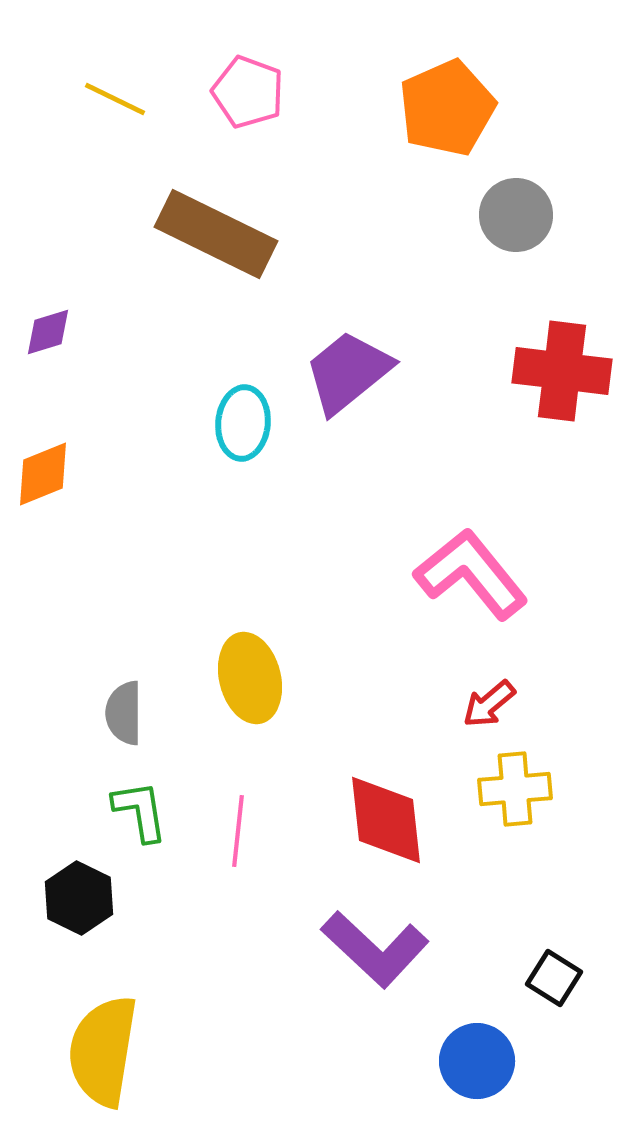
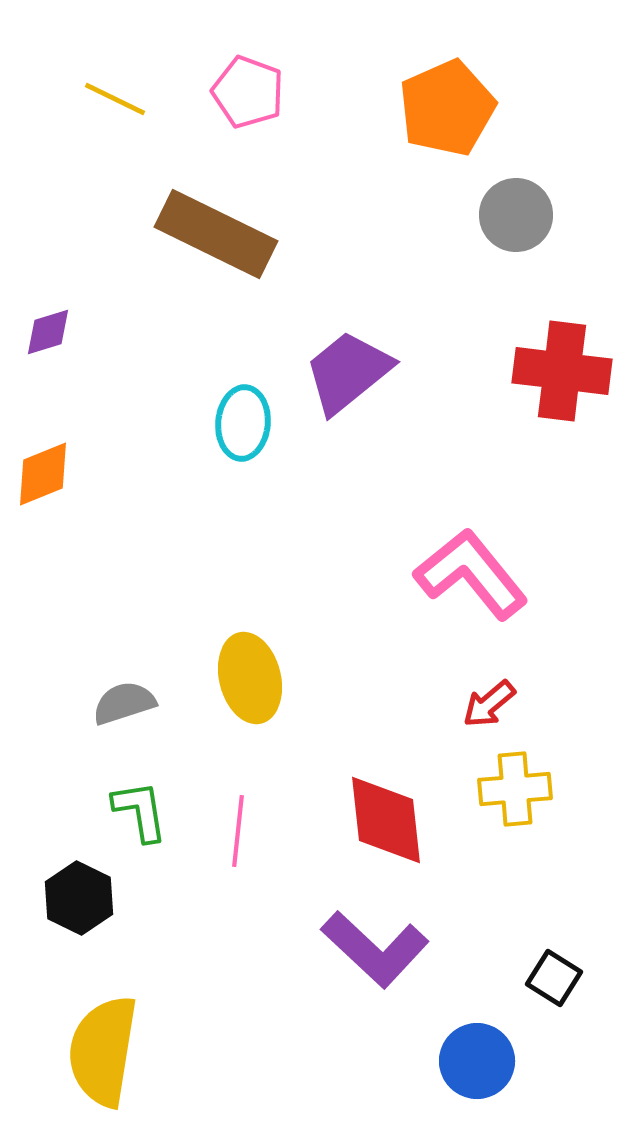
gray semicircle: moved 10 px up; rotated 72 degrees clockwise
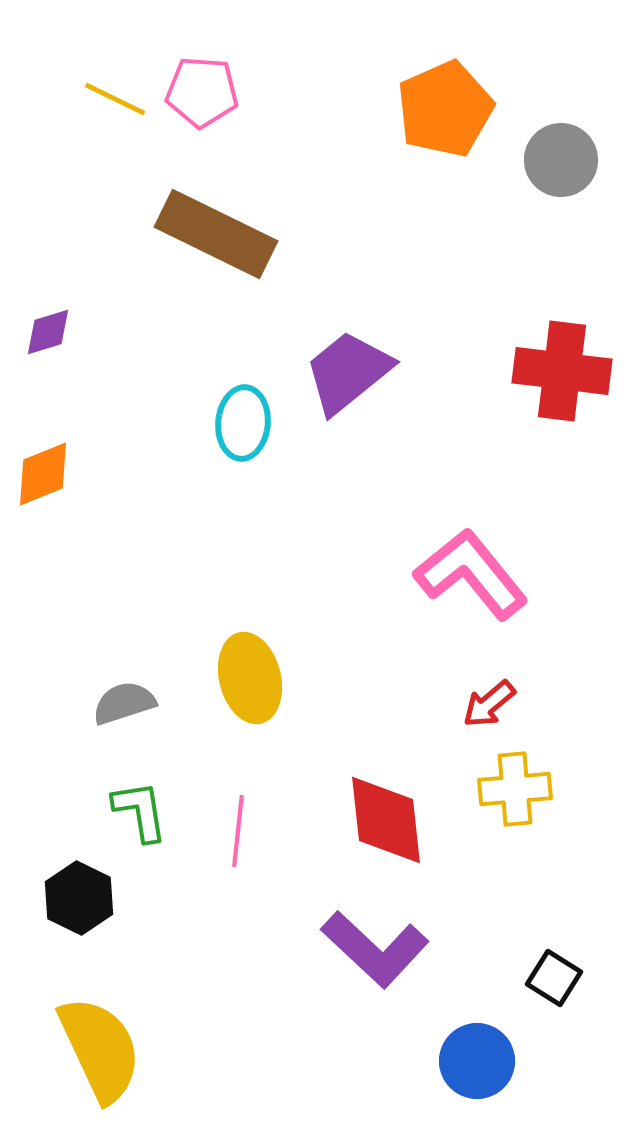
pink pentagon: moved 46 px left; rotated 16 degrees counterclockwise
orange pentagon: moved 2 px left, 1 px down
gray circle: moved 45 px right, 55 px up
yellow semicircle: moved 3 px left, 2 px up; rotated 146 degrees clockwise
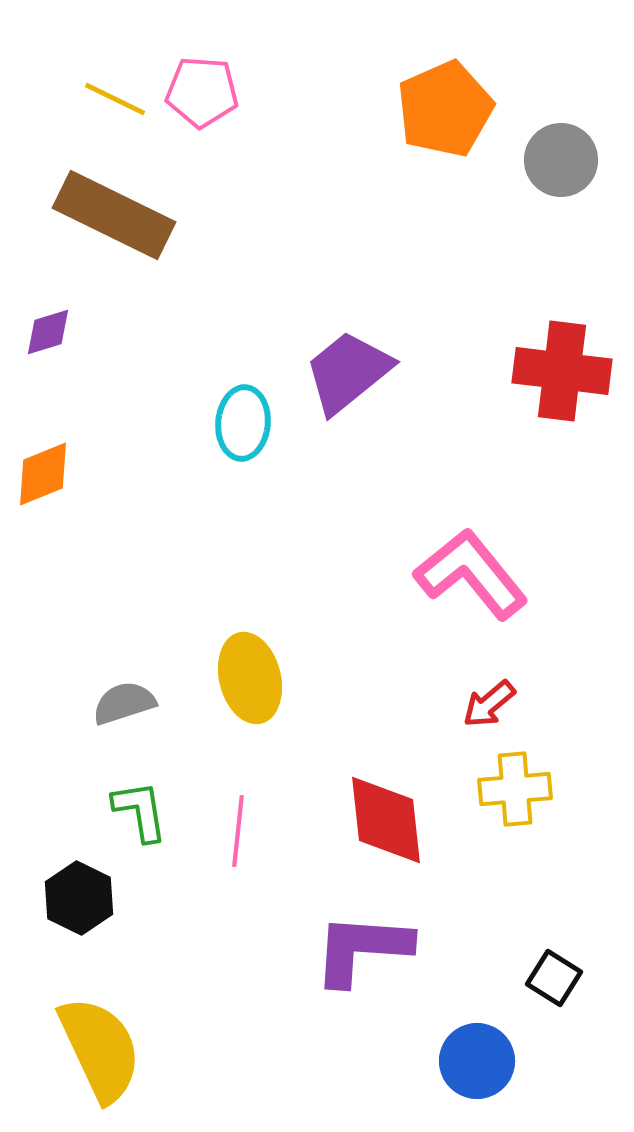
brown rectangle: moved 102 px left, 19 px up
purple L-shape: moved 13 px left; rotated 141 degrees clockwise
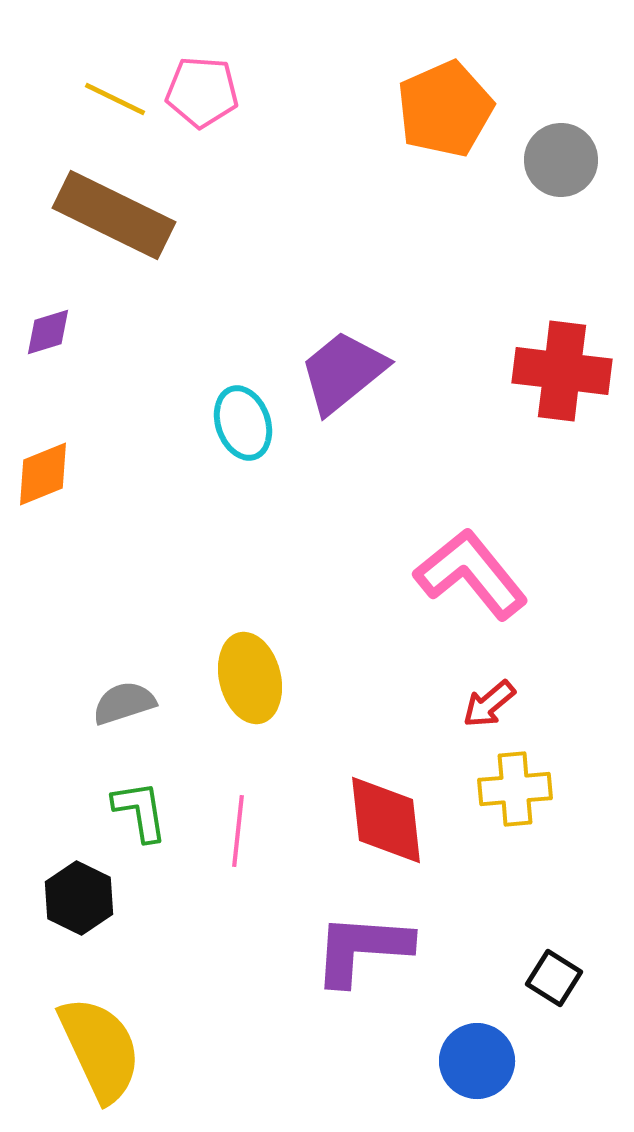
purple trapezoid: moved 5 px left
cyan ellipse: rotated 24 degrees counterclockwise
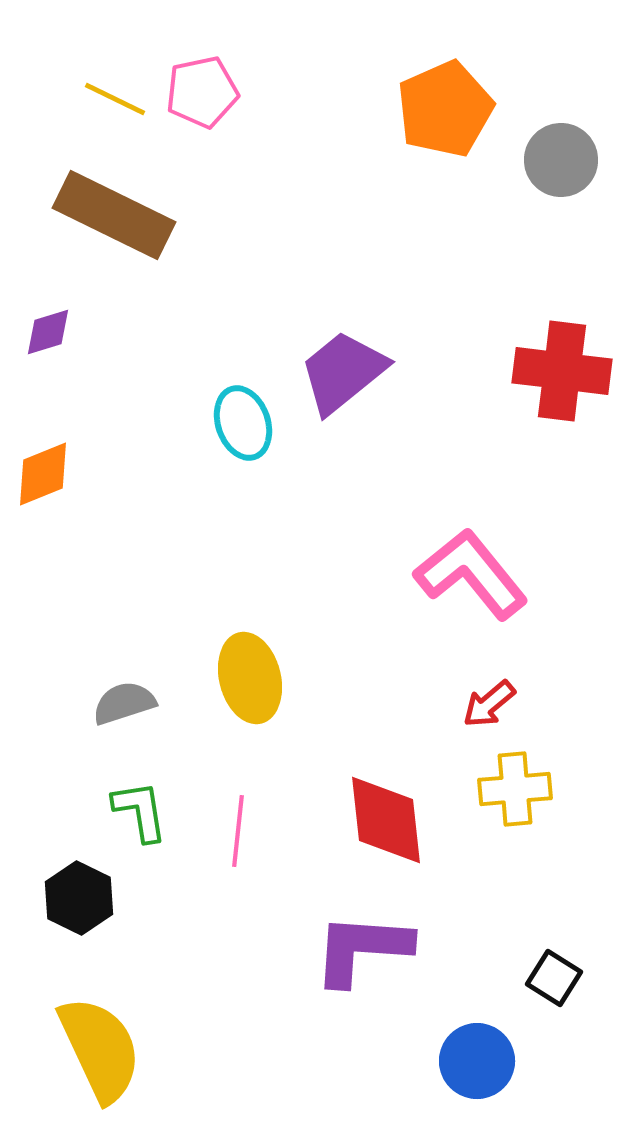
pink pentagon: rotated 16 degrees counterclockwise
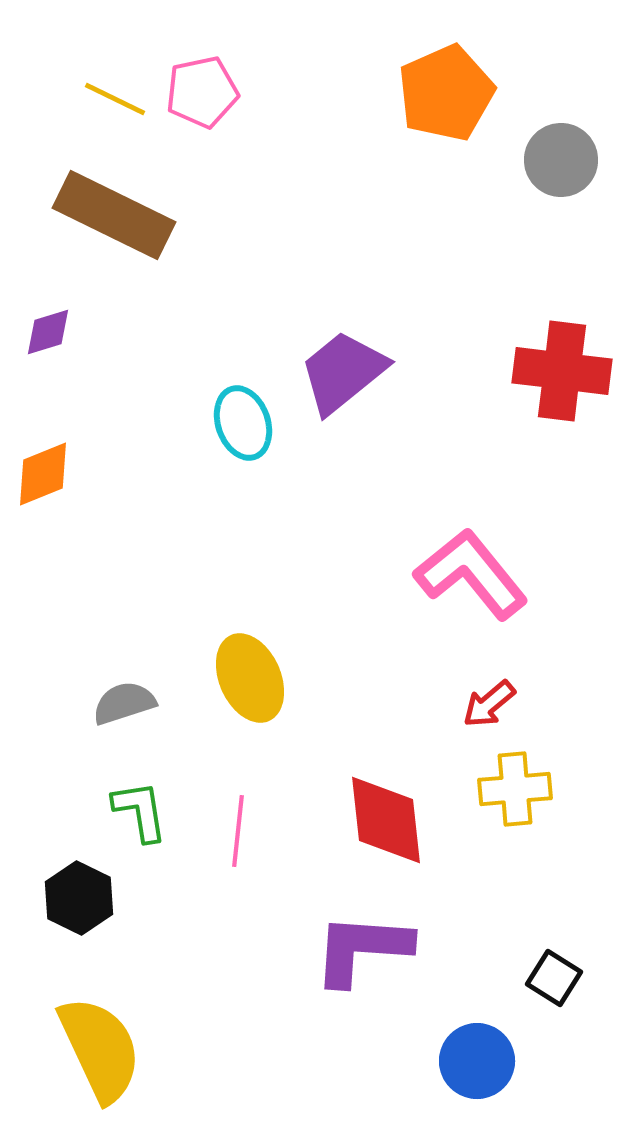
orange pentagon: moved 1 px right, 16 px up
yellow ellipse: rotated 10 degrees counterclockwise
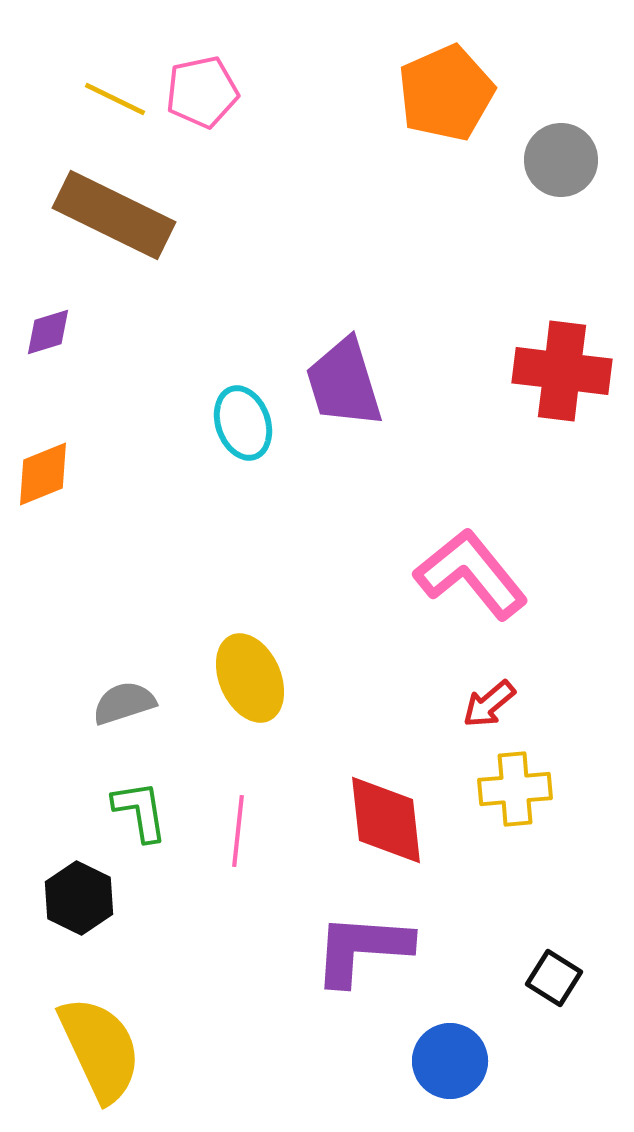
purple trapezoid: moved 1 px right, 11 px down; rotated 68 degrees counterclockwise
blue circle: moved 27 px left
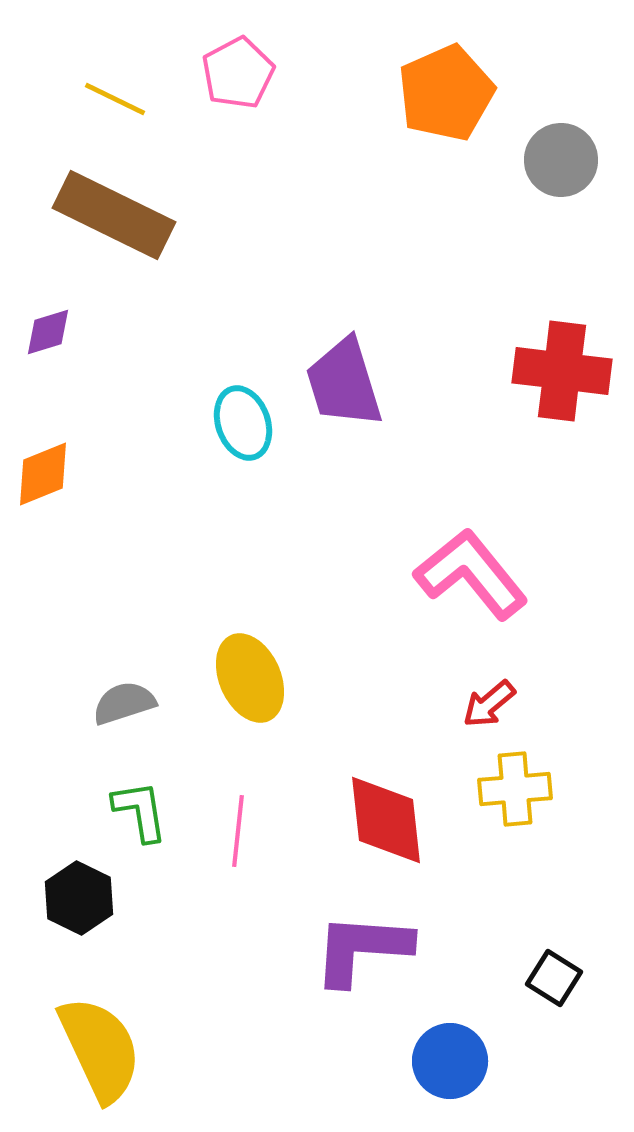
pink pentagon: moved 36 px right, 19 px up; rotated 16 degrees counterclockwise
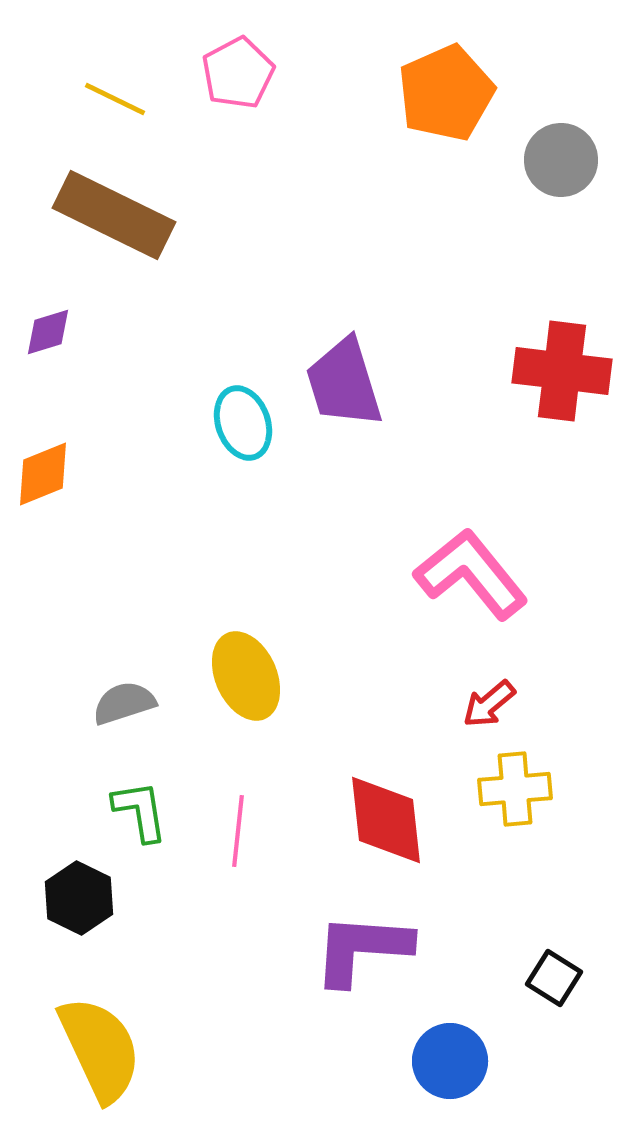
yellow ellipse: moved 4 px left, 2 px up
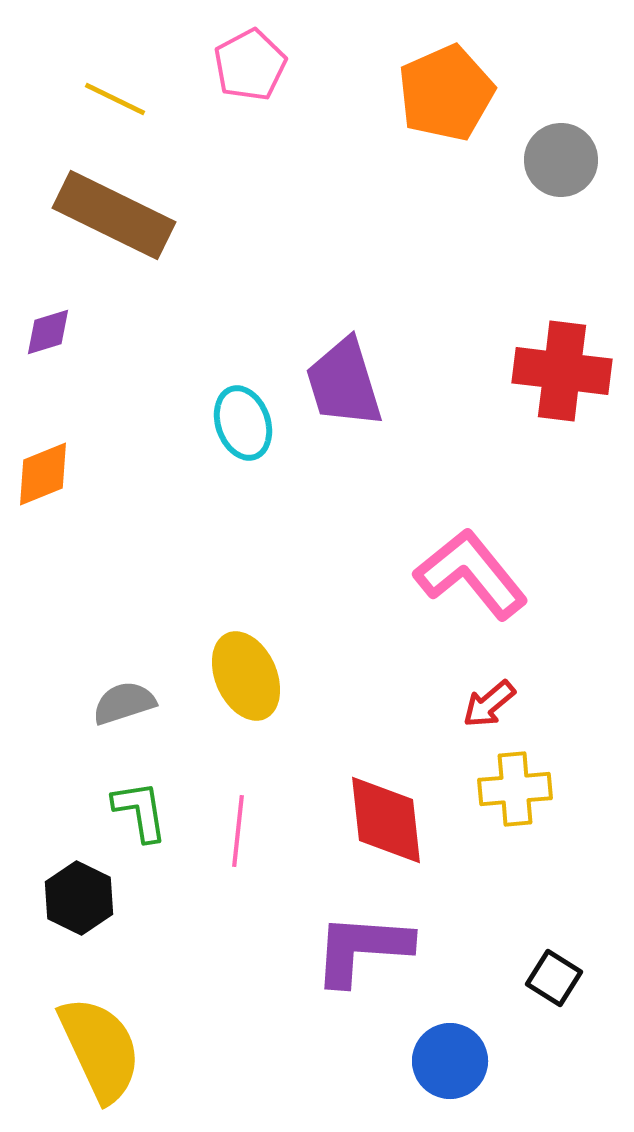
pink pentagon: moved 12 px right, 8 px up
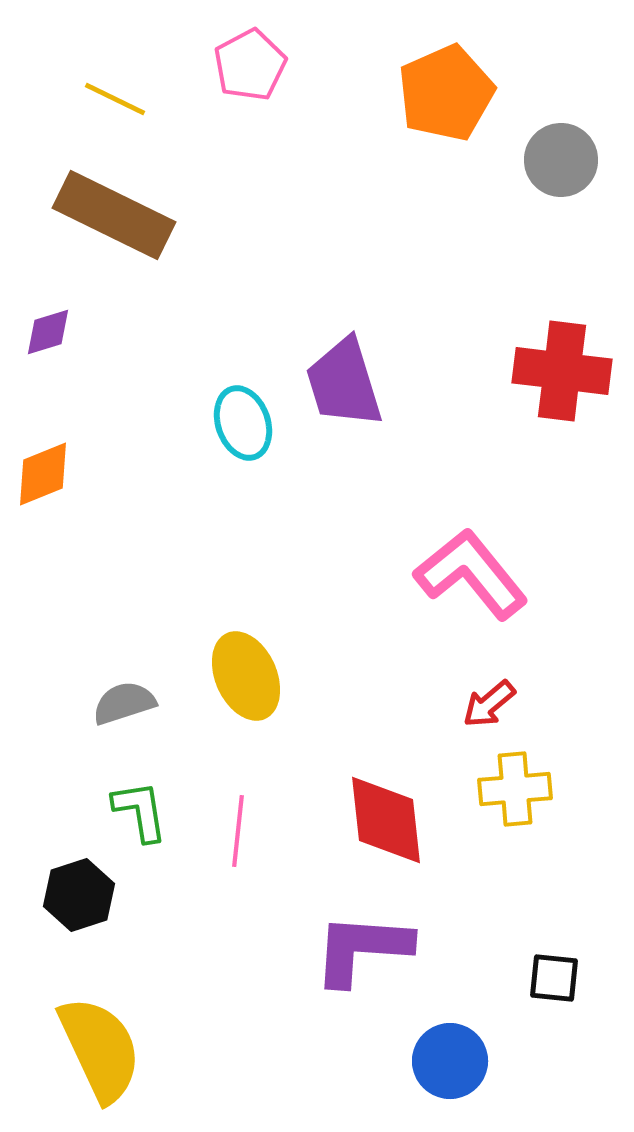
black hexagon: moved 3 px up; rotated 16 degrees clockwise
black square: rotated 26 degrees counterclockwise
